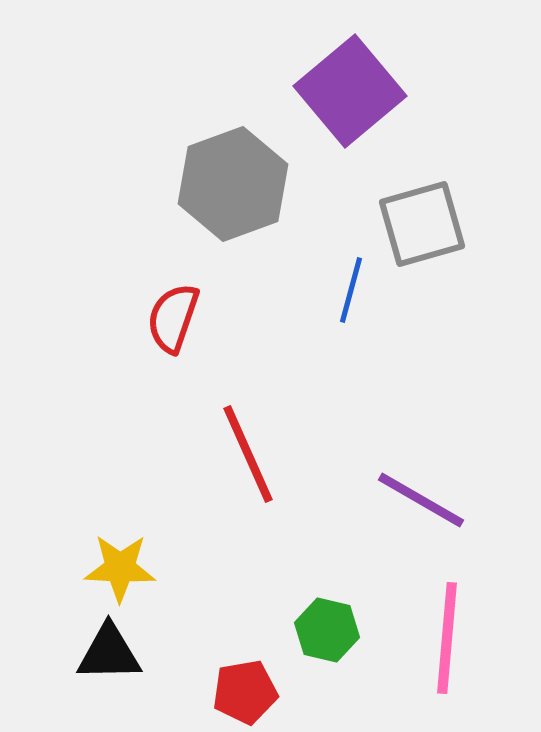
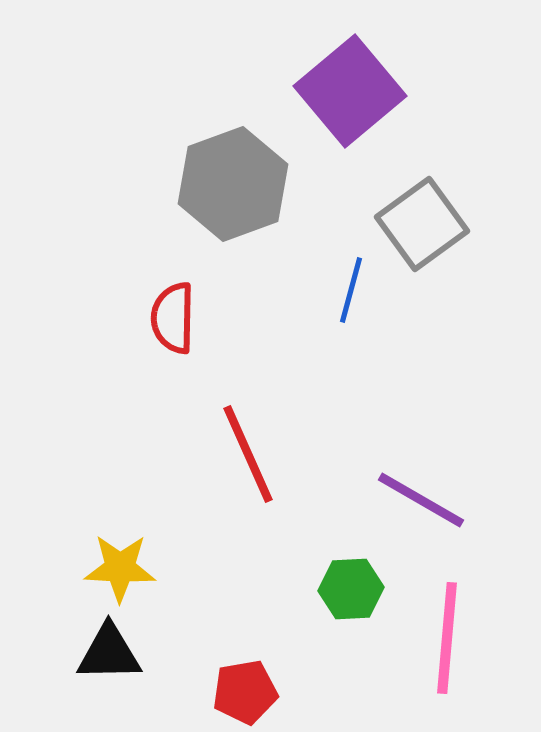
gray square: rotated 20 degrees counterclockwise
red semicircle: rotated 18 degrees counterclockwise
green hexagon: moved 24 px right, 41 px up; rotated 16 degrees counterclockwise
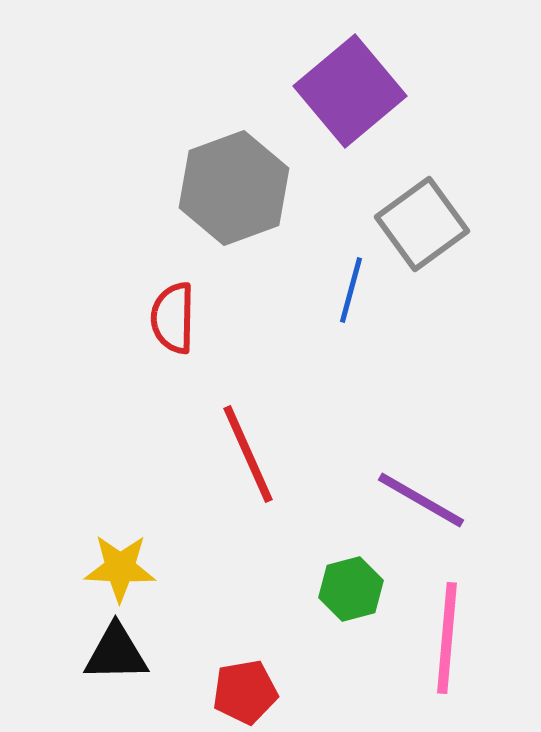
gray hexagon: moved 1 px right, 4 px down
green hexagon: rotated 12 degrees counterclockwise
black triangle: moved 7 px right
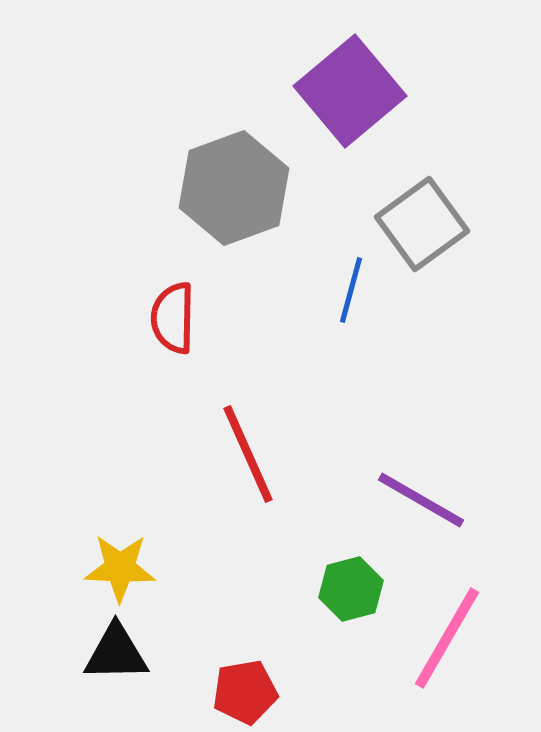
pink line: rotated 25 degrees clockwise
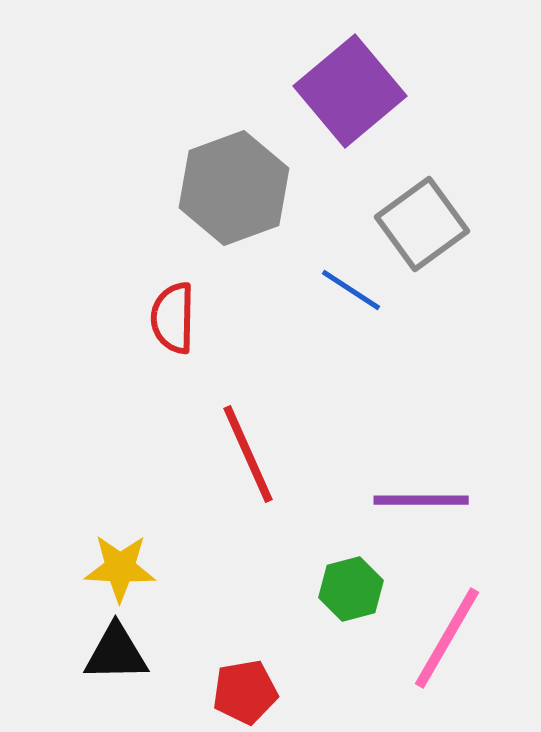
blue line: rotated 72 degrees counterclockwise
purple line: rotated 30 degrees counterclockwise
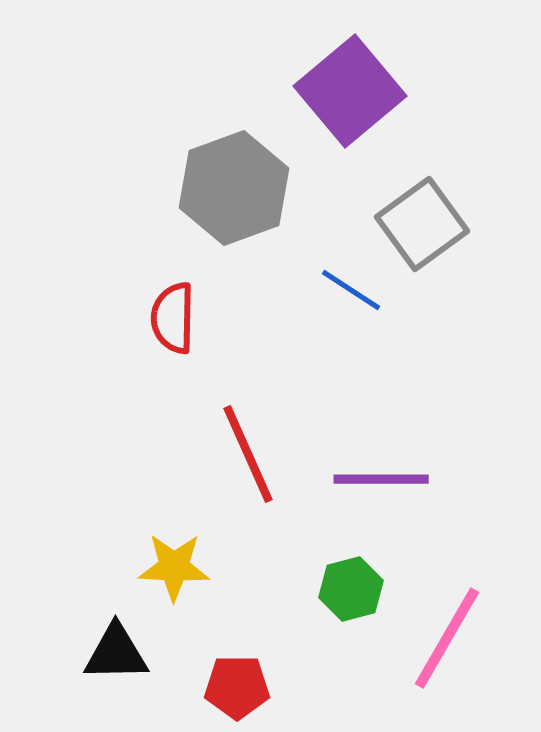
purple line: moved 40 px left, 21 px up
yellow star: moved 54 px right, 1 px up
red pentagon: moved 8 px left, 5 px up; rotated 10 degrees clockwise
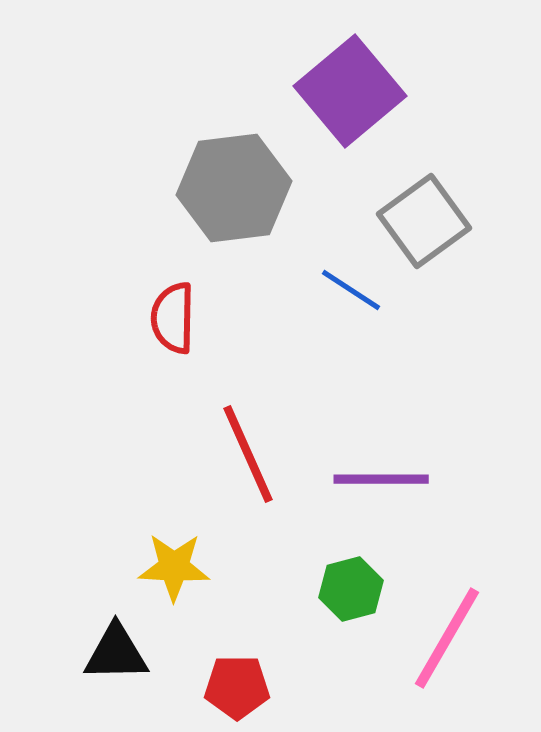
gray hexagon: rotated 13 degrees clockwise
gray square: moved 2 px right, 3 px up
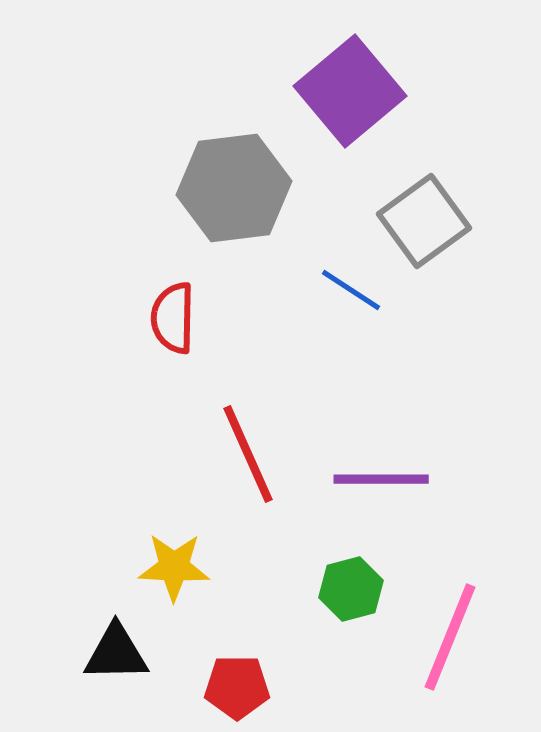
pink line: moved 3 px right, 1 px up; rotated 8 degrees counterclockwise
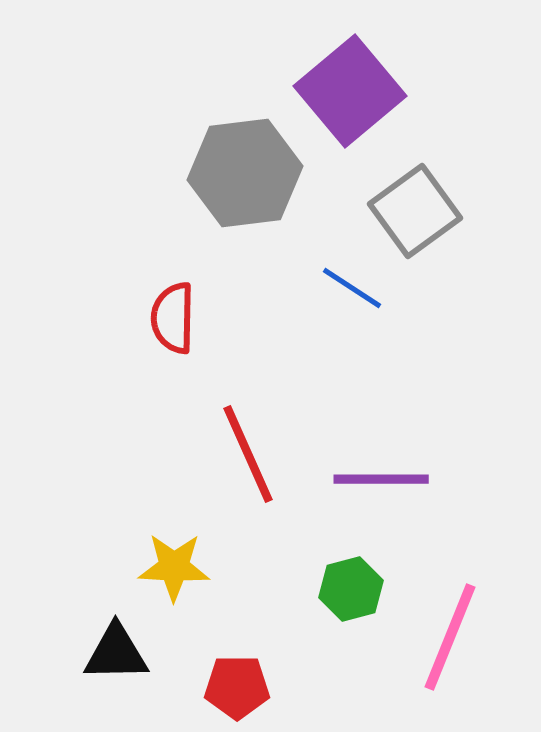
gray hexagon: moved 11 px right, 15 px up
gray square: moved 9 px left, 10 px up
blue line: moved 1 px right, 2 px up
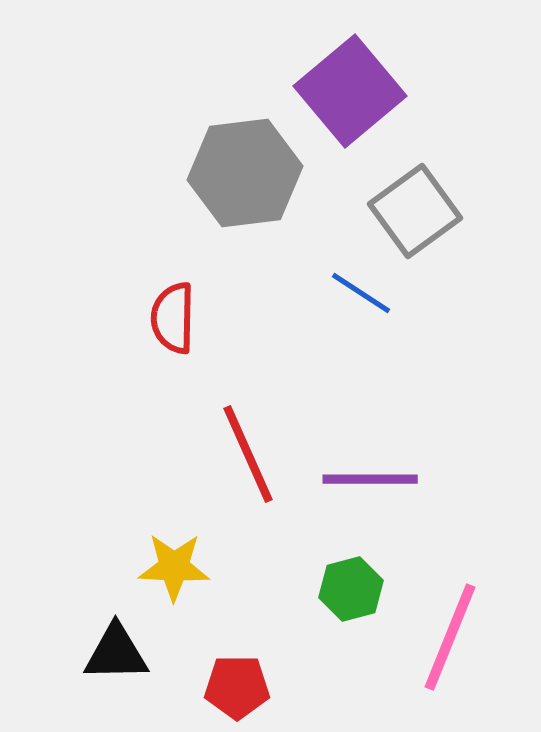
blue line: moved 9 px right, 5 px down
purple line: moved 11 px left
